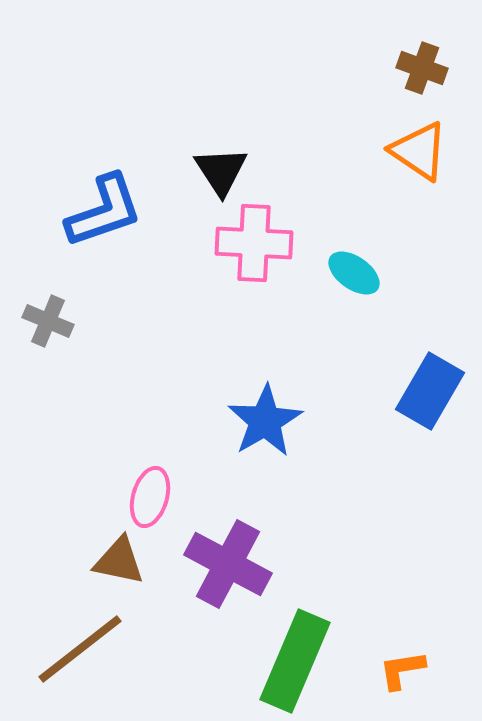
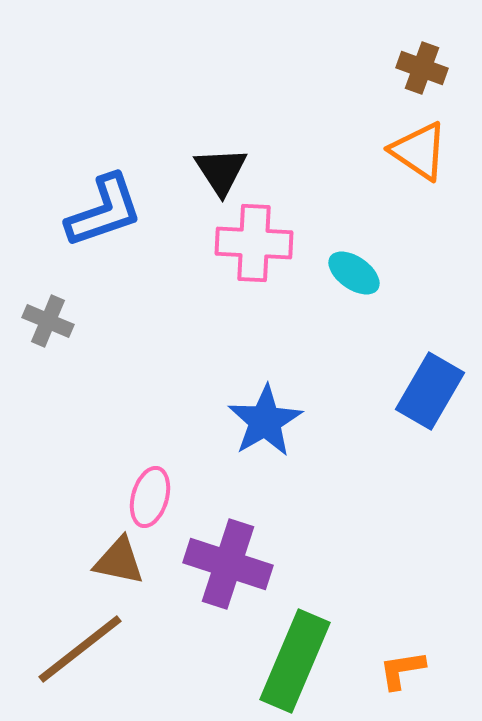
purple cross: rotated 10 degrees counterclockwise
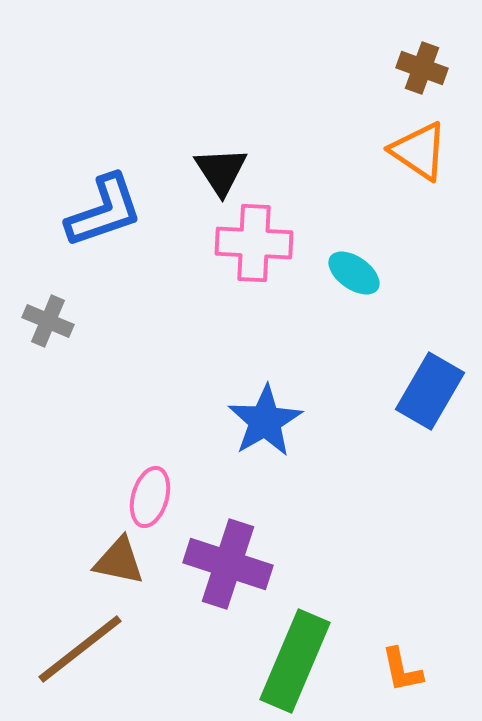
orange L-shape: rotated 93 degrees counterclockwise
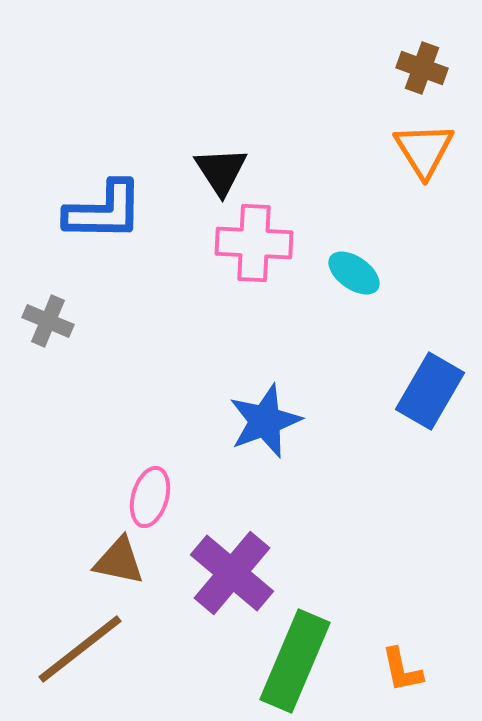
orange triangle: moved 5 px right, 1 px up; rotated 24 degrees clockwise
blue L-shape: rotated 20 degrees clockwise
blue star: rotated 10 degrees clockwise
purple cross: moved 4 px right, 9 px down; rotated 22 degrees clockwise
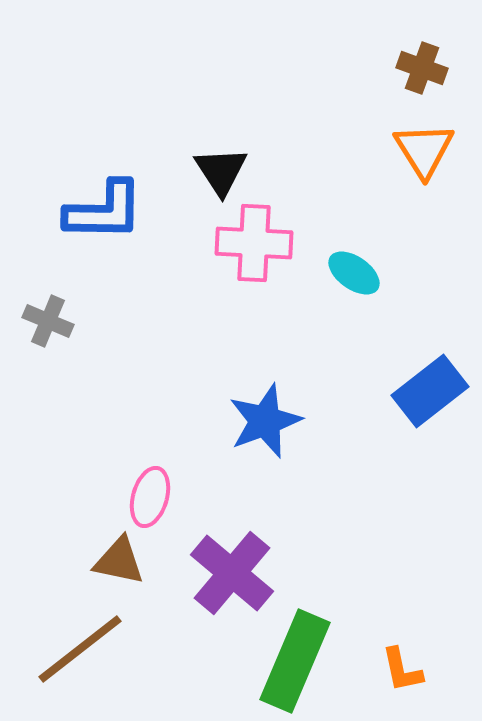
blue rectangle: rotated 22 degrees clockwise
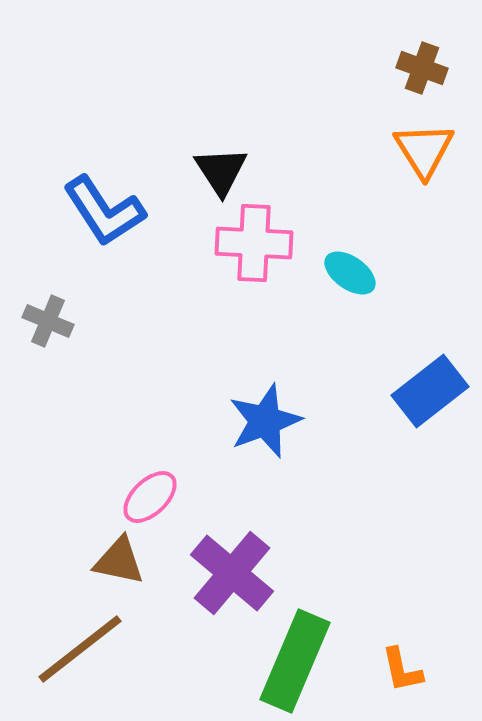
blue L-shape: rotated 56 degrees clockwise
cyan ellipse: moved 4 px left
pink ellipse: rotated 30 degrees clockwise
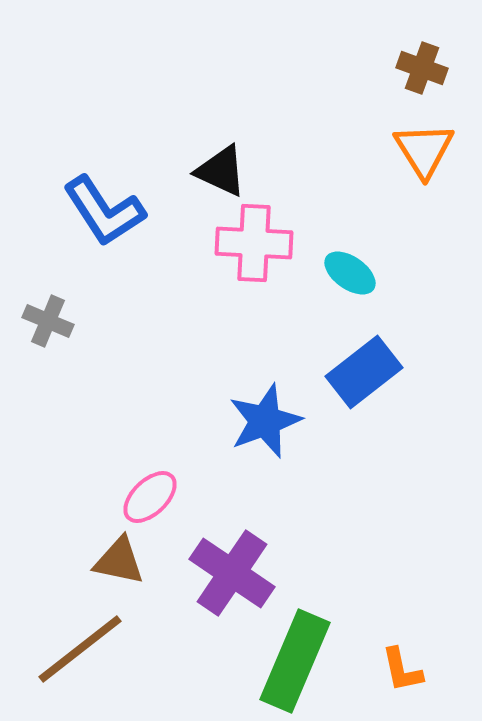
black triangle: rotated 32 degrees counterclockwise
blue rectangle: moved 66 px left, 19 px up
purple cross: rotated 6 degrees counterclockwise
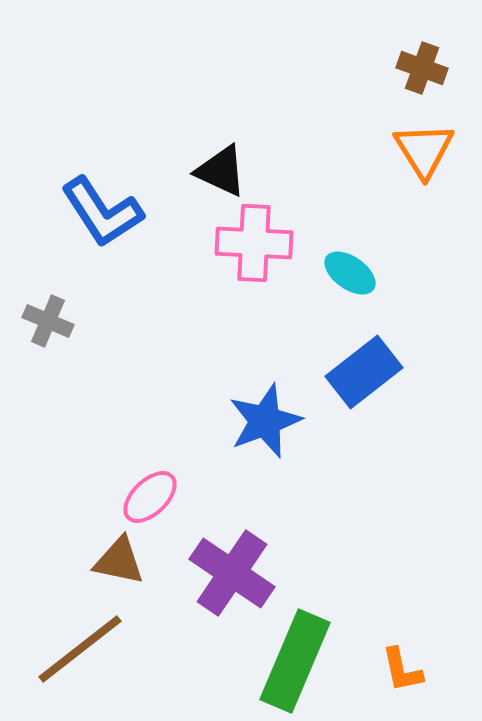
blue L-shape: moved 2 px left, 1 px down
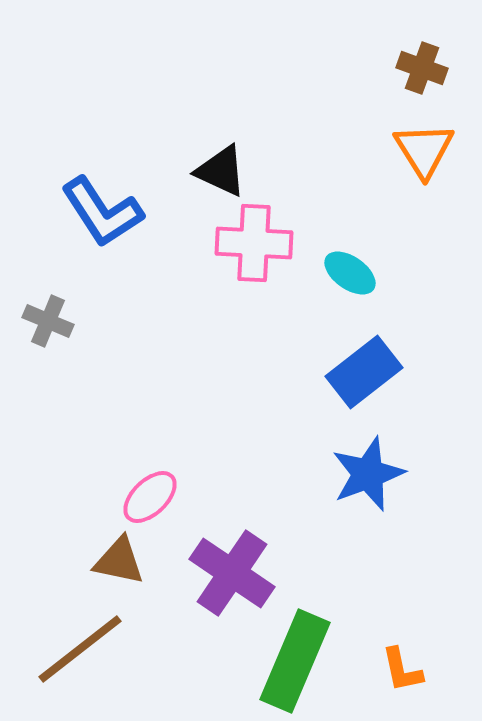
blue star: moved 103 px right, 53 px down
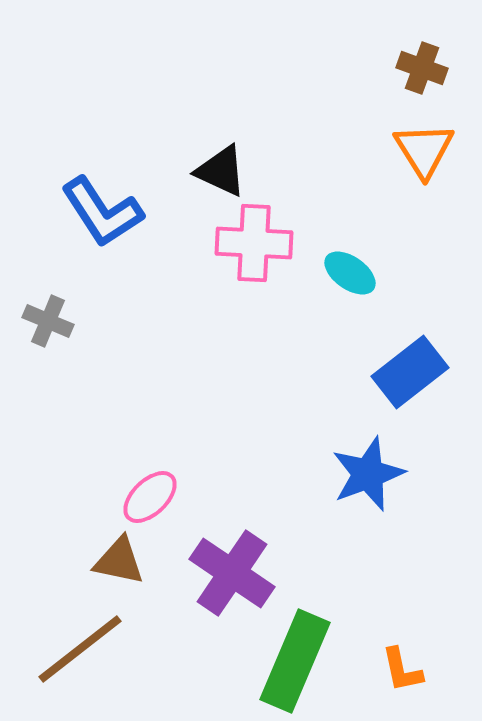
blue rectangle: moved 46 px right
